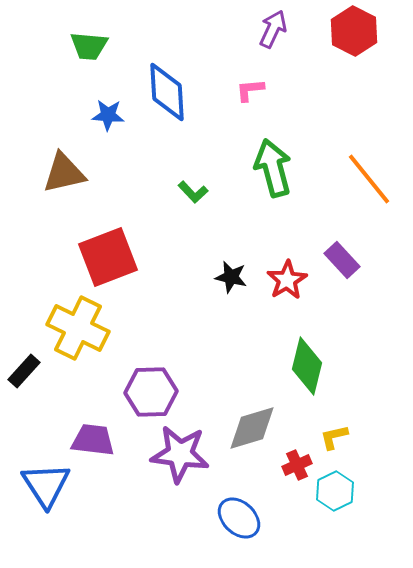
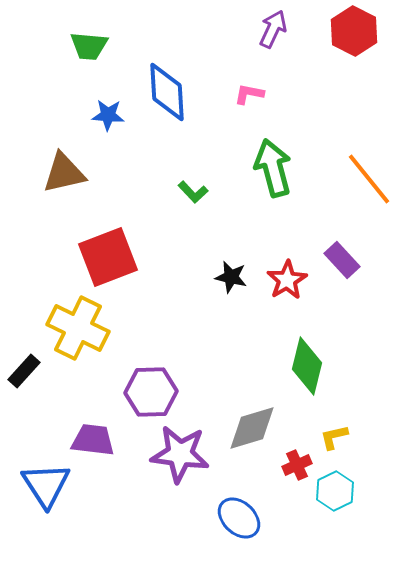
pink L-shape: moved 1 px left, 4 px down; rotated 16 degrees clockwise
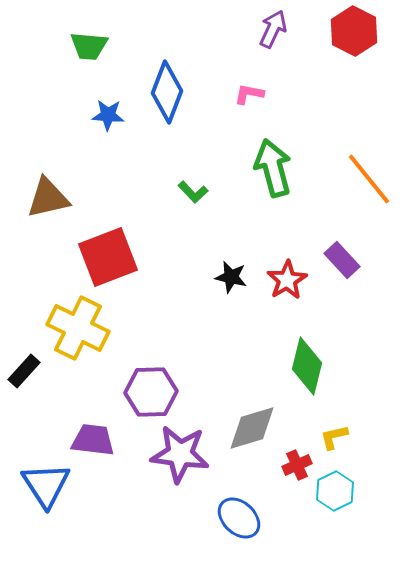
blue diamond: rotated 24 degrees clockwise
brown triangle: moved 16 px left, 25 px down
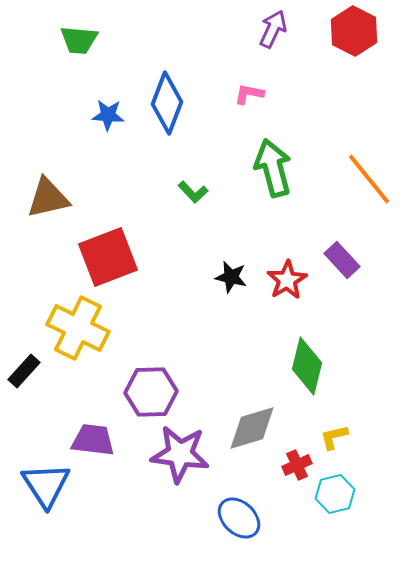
green trapezoid: moved 10 px left, 6 px up
blue diamond: moved 11 px down
cyan hexagon: moved 3 px down; rotated 12 degrees clockwise
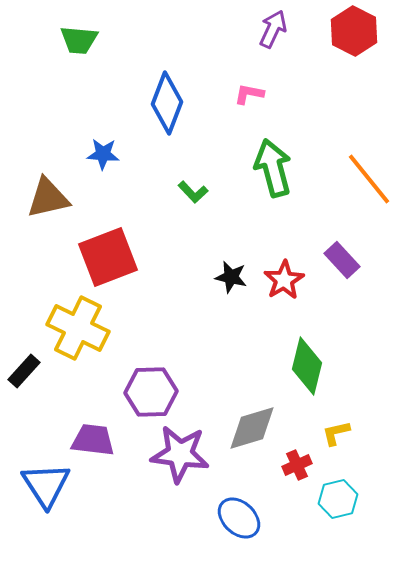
blue star: moved 5 px left, 39 px down
red star: moved 3 px left
yellow L-shape: moved 2 px right, 4 px up
cyan hexagon: moved 3 px right, 5 px down
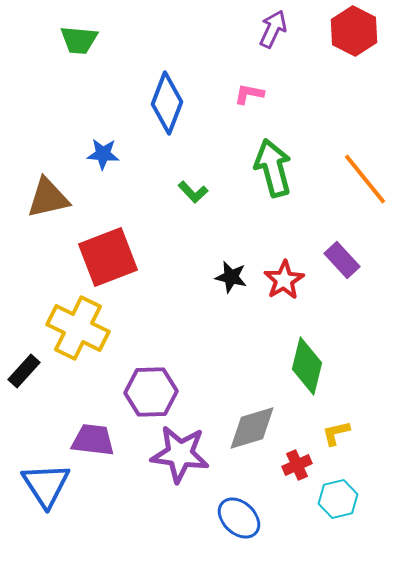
orange line: moved 4 px left
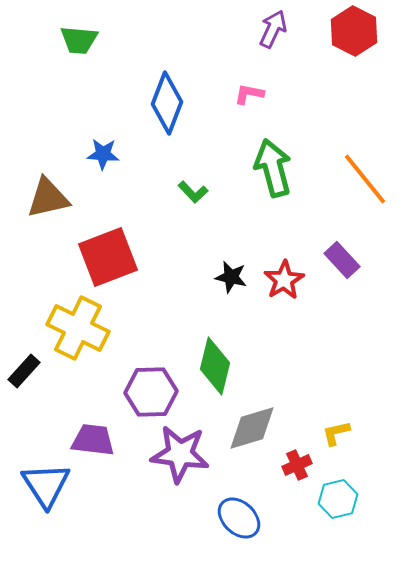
green diamond: moved 92 px left
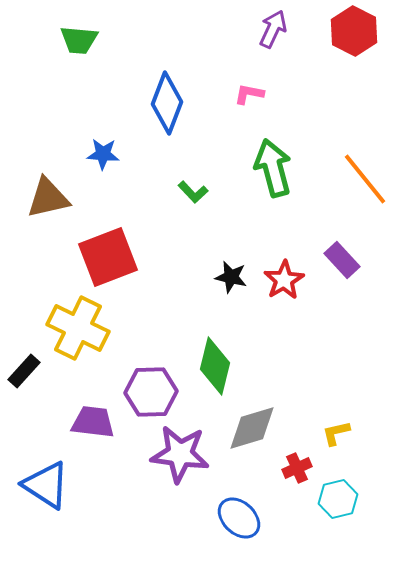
purple trapezoid: moved 18 px up
red cross: moved 3 px down
blue triangle: rotated 24 degrees counterclockwise
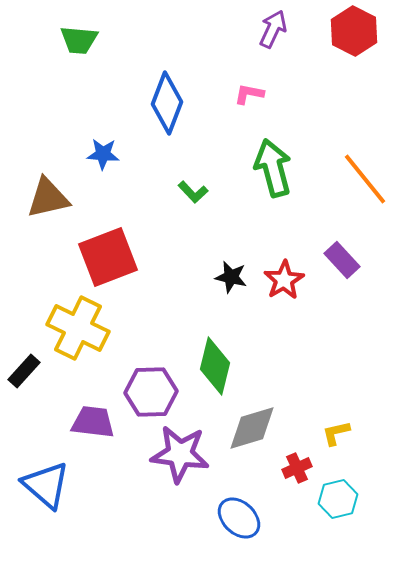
blue triangle: rotated 8 degrees clockwise
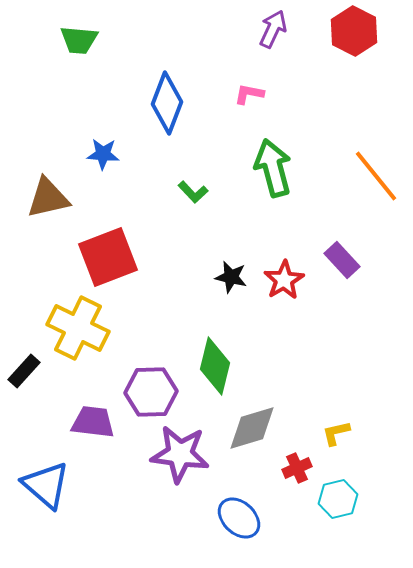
orange line: moved 11 px right, 3 px up
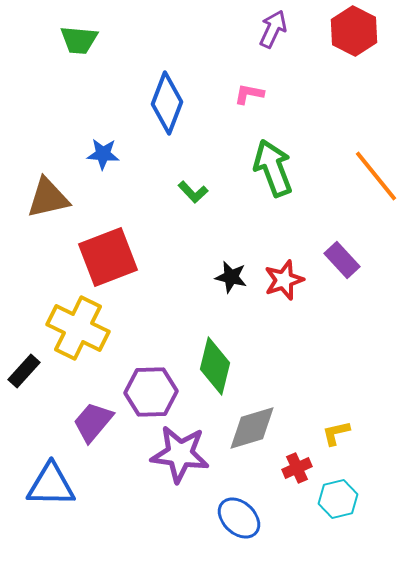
green arrow: rotated 6 degrees counterclockwise
red star: rotated 12 degrees clockwise
purple trapezoid: rotated 57 degrees counterclockwise
blue triangle: moved 5 px right; rotated 40 degrees counterclockwise
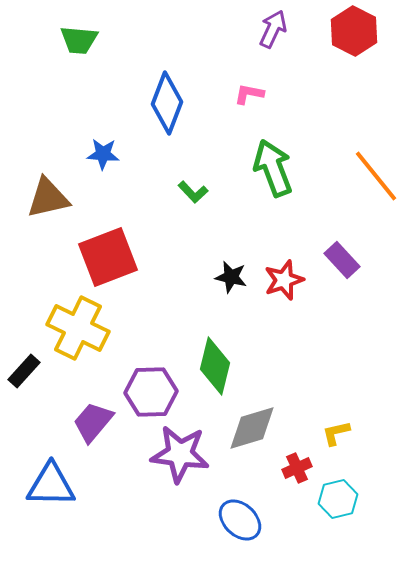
blue ellipse: moved 1 px right, 2 px down
